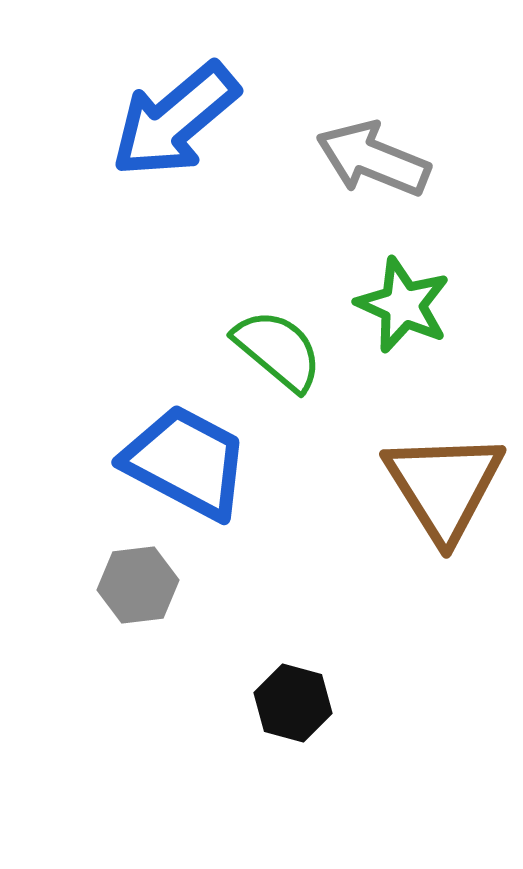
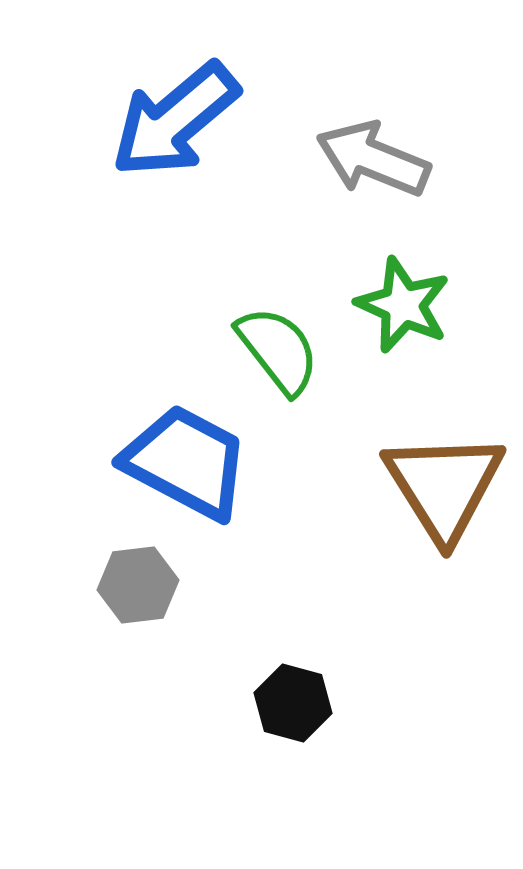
green semicircle: rotated 12 degrees clockwise
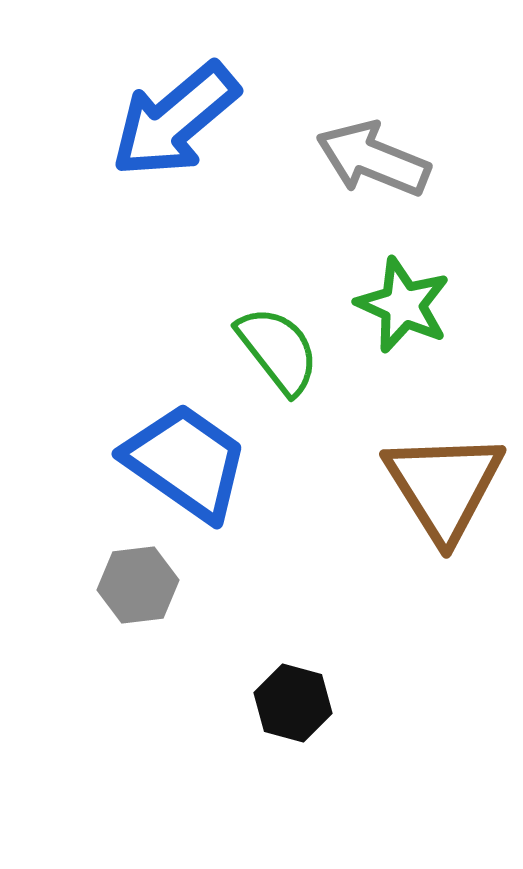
blue trapezoid: rotated 7 degrees clockwise
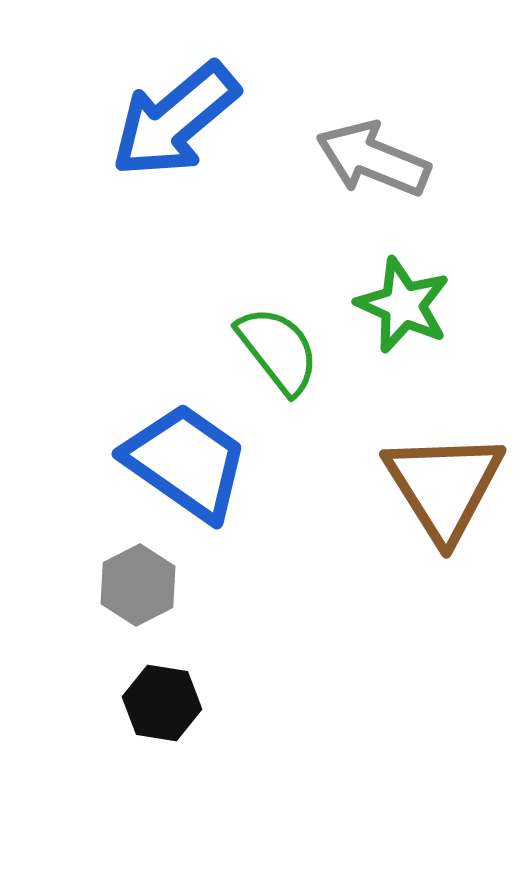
gray hexagon: rotated 20 degrees counterclockwise
black hexagon: moved 131 px left; rotated 6 degrees counterclockwise
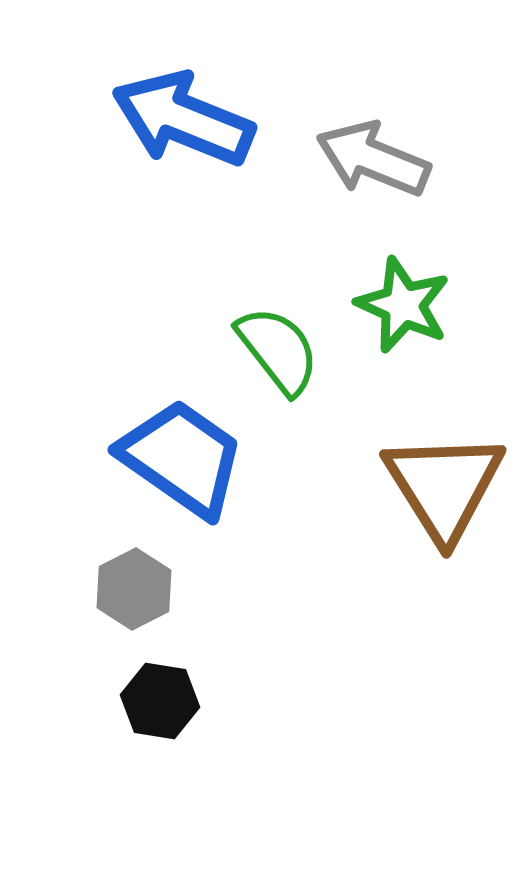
blue arrow: moved 8 px right, 1 px up; rotated 62 degrees clockwise
blue trapezoid: moved 4 px left, 4 px up
gray hexagon: moved 4 px left, 4 px down
black hexagon: moved 2 px left, 2 px up
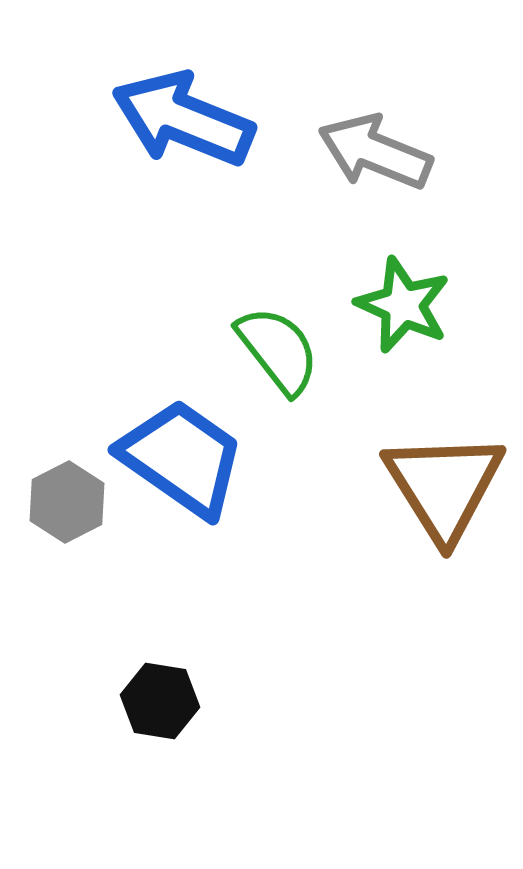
gray arrow: moved 2 px right, 7 px up
gray hexagon: moved 67 px left, 87 px up
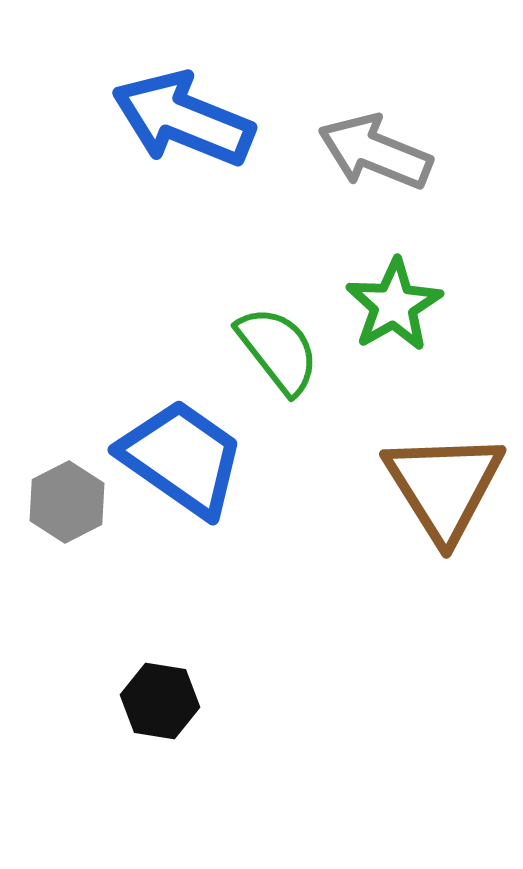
green star: moved 9 px left; rotated 18 degrees clockwise
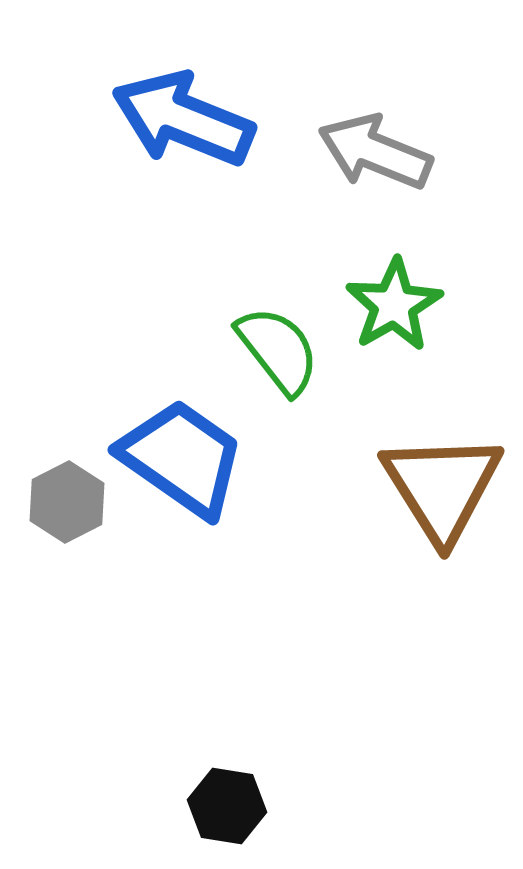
brown triangle: moved 2 px left, 1 px down
black hexagon: moved 67 px right, 105 px down
